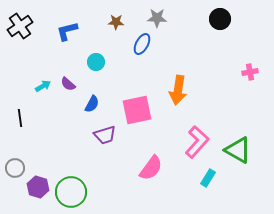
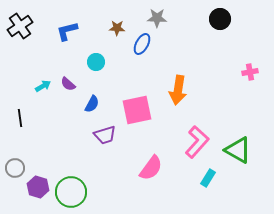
brown star: moved 1 px right, 6 px down
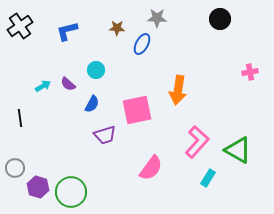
cyan circle: moved 8 px down
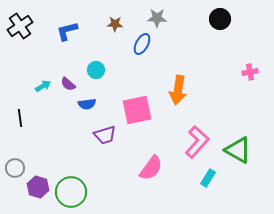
brown star: moved 2 px left, 4 px up
blue semicircle: moved 5 px left; rotated 54 degrees clockwise
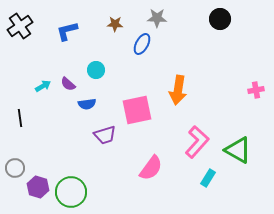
pink cross: moved 6 px right, 18 px down
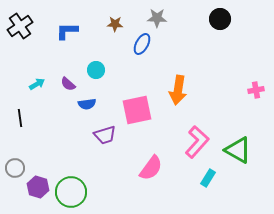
blue L-shape: rotated 15 degrees clockwise
cyan arrow: moved 6 px left, 2 px up
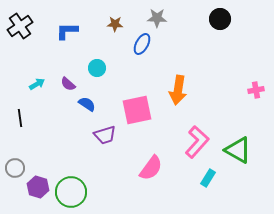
cyan circle: moved 1 px right, 2 px up
blue semicircle: rotated 138 degrees counterclockwise
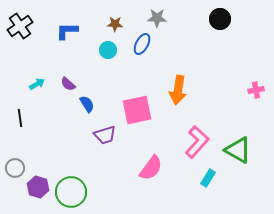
cyan circle: moved 11 px right, 18 px up
blue semicircle: rotated 24 degrees clockwise
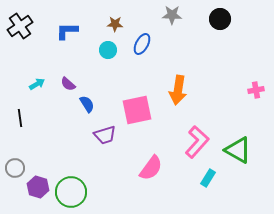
gray star: moved 15 px right, 3 px up
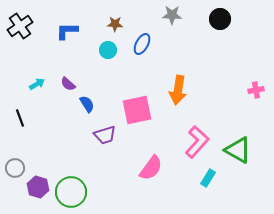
black line: rotated 12 degrees counterclockwise
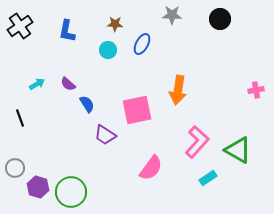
blue L-shape: rotated 80 degrees counterclockwise
purple trapezoid: rotated 50 degrees clockwise
cyan rectangle: rotated 24 degrees clockwise
